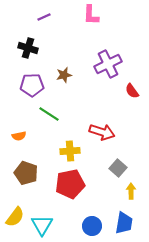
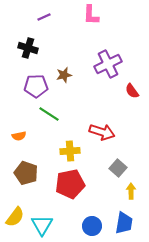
purple pentagon: moved 4 px right, 1 px down
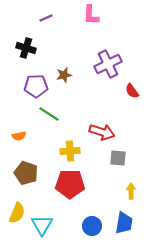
purple line: moved 2 px right, 1 px down
black cross: moved 2 px left
gray square: moved 10 px up; rotated 36 degrees counterclockwise
red pentagon: rotated 12 degrees clockwise
yellow semicircle: moved 2 px right, 4 px up; rotated 15 degrees counterclockwise
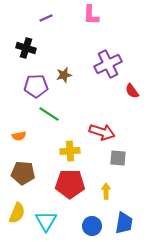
brown pentagon: moved 3 px left; rotated 15 degrees counterclockwise
yellow arrow: moved 25 px left
cyan triangle: moved 4 px right, 4 px up
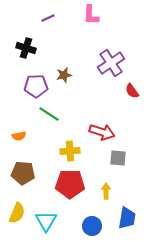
purple line: moved 2 px right
purple cross: moved 3 px right, 1 px up; rotated 8 degrees counterclockwise
blue trapezoid: moved 3 px right, 5 px up
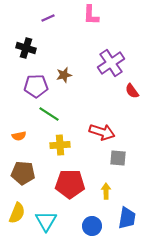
yellow cross: moved 10 px left, 6 px up
